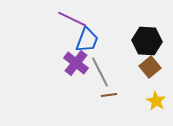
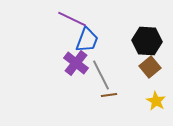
gray line: moved 1 px right, 3 px down
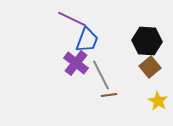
yellow star: moved 2 px right
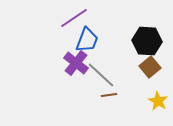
purple line: moved 2 px right, 1 px up; rotated 60 degrees counterclockwise
gray line: rotated 20 degrees counterclockwise
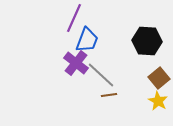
purple line: rotated 32 degrees counterclockwise
brown square: moved 9 px right, 11 px down
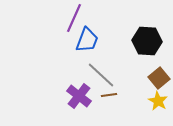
purple cross: moved 3 px right, 33 px down
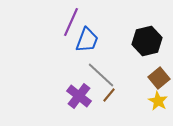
purple line: moved 3 px left, 4 px down
black hexagon: rotated 16 degrees counterclockwise
brown line: rotated 42 degrees counterclockwise
